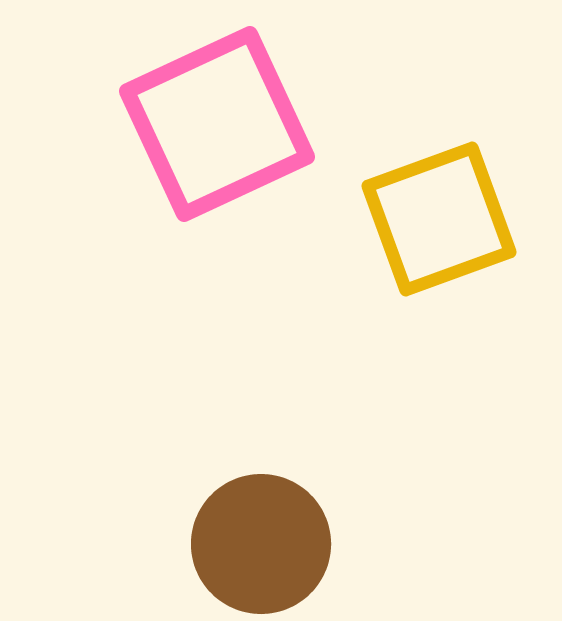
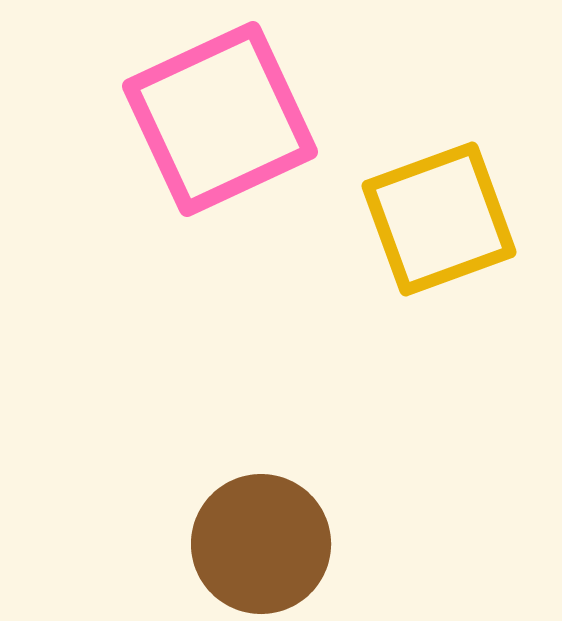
pink square: moved 3 px right, 5 px up
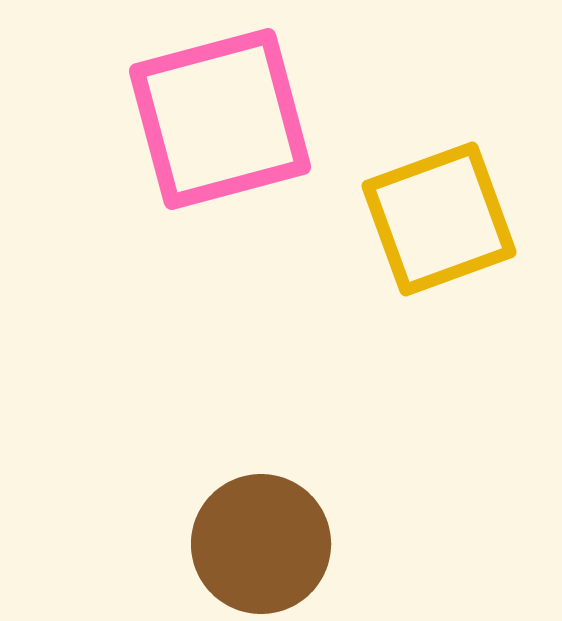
pink square: rotated 10 degrees clockwise
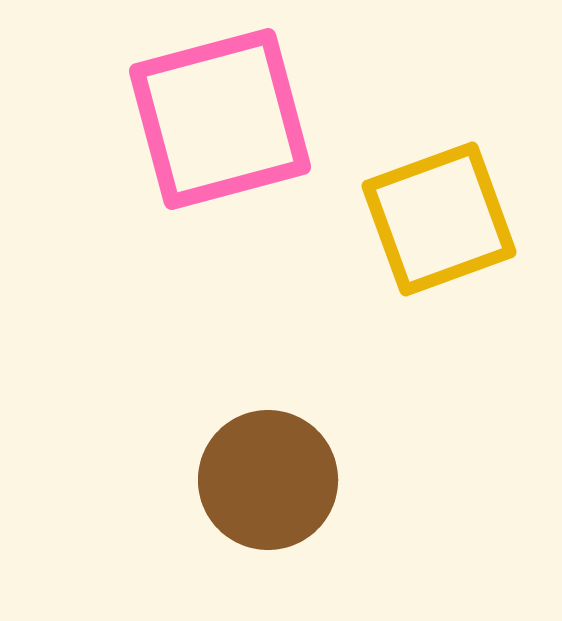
brown circle: moved 7 px right, 64 px up
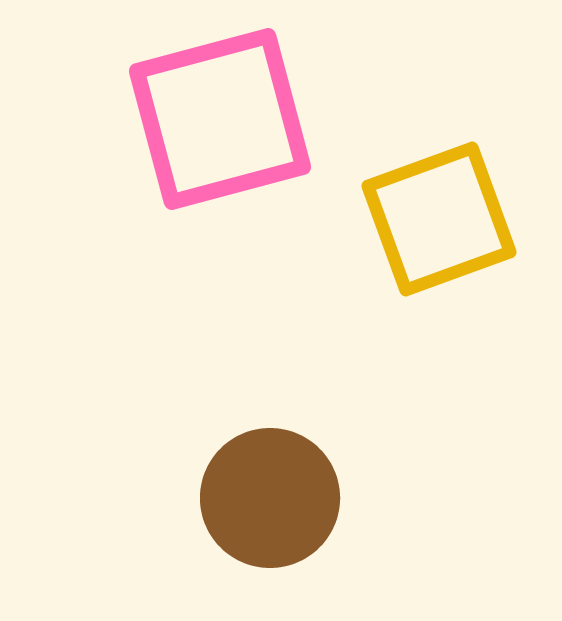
brown circle: moved 2 px right, 18 px down
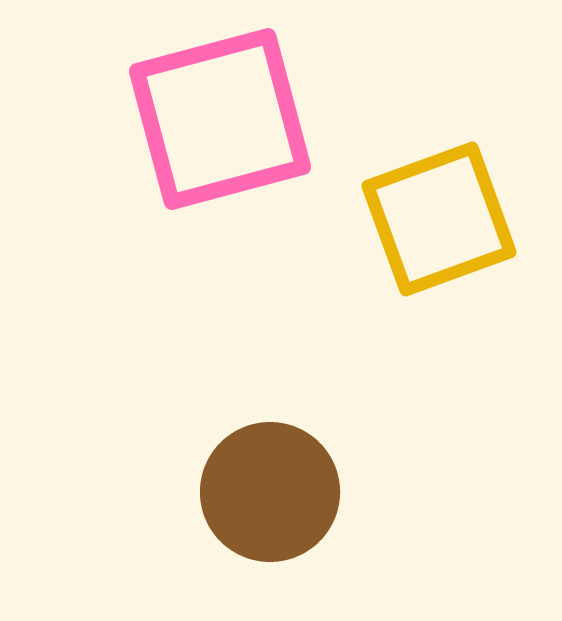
brown circle: moved 6 px up
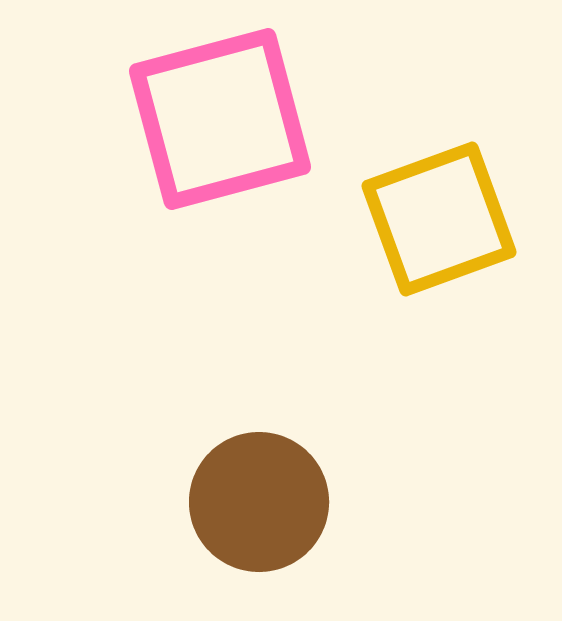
brown circle: moved 11 px left, 10 px down
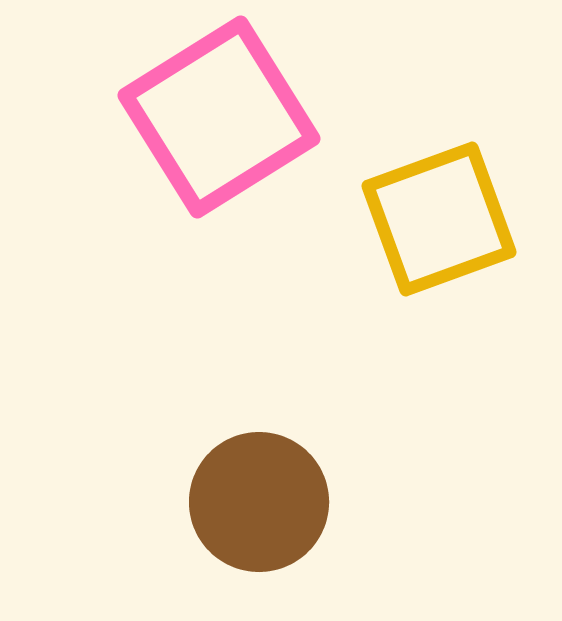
pink square: moved 1 px left, 2 px up; rotated 17 degrees counterclockwise
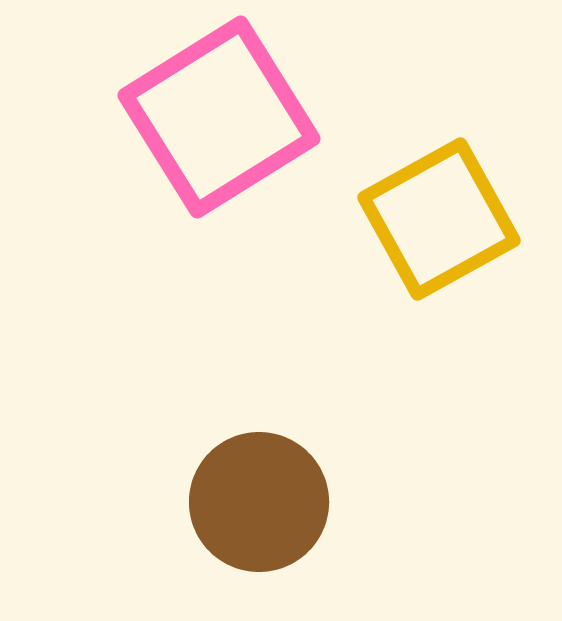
yellow square: rotated 9 degrees counterclockwise
